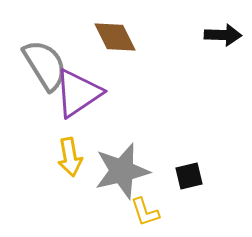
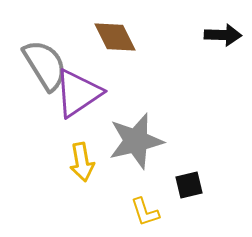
yellow arrow: moved 12 px right, 5 px down
gray star: moved 14 px right, 30 px up
black square: moved 9 px down
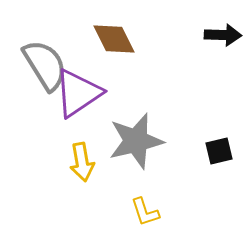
brown diamond: moved 1 px left, 2 px down
black square: moved 30 px right, 34 px up
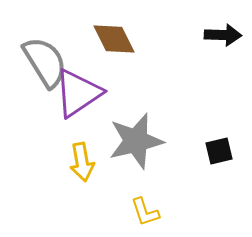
gray semicircle: moved 3 px up
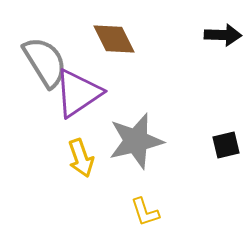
black square: moved 7 px right, 6 px up
yellow arrow: moved 1 px left, 4 px up; rotated 9 degrees counterclockwise
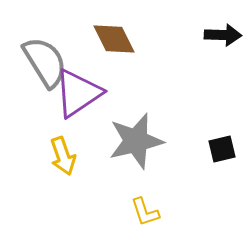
black square: moved 4 px left, 4 px down
yellow arrow: moved 18 px left, 2 px up
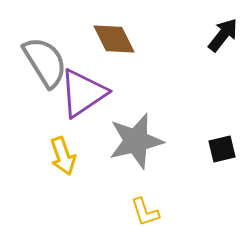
black arrow: rotated 54 degrees counterclockwise
purple triangle: moved 5 px right
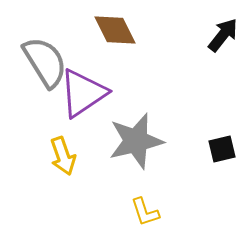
brown diamond: moved 1 px right, 9 px up
